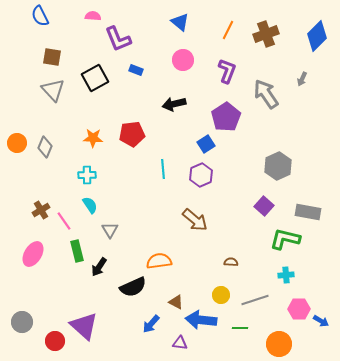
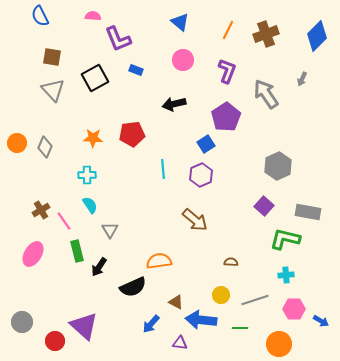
pink hexagon at (299, 309): moved 5 px left
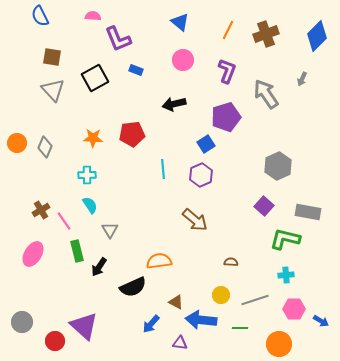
purple pentagon at (226, 117): rotated 16 degrees clockwise
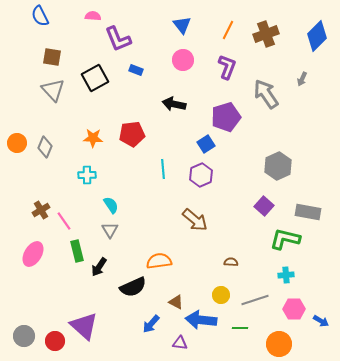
blue triangle at (180, 22): moved 2 px right, 3 px down; rotated 12 degrees clockwise
purple L-shape at (227, 71): moved 4 px up
black arrow at (174, 104): rotated 25 degrees clockwise
cyan semicircle at (90, 205): moved 21 px right
gray circle at (22, 322): moved 2 px right, 14 px down
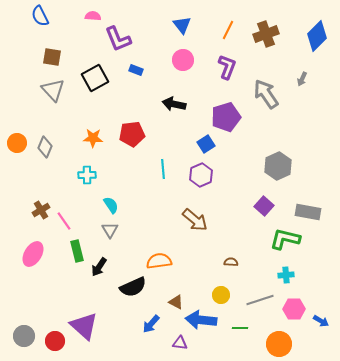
gray line at (255, 300): moved 5 px right
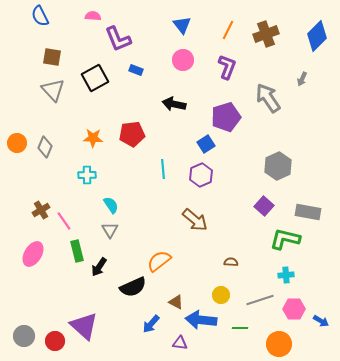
gray arrow at (266, 94): moved 2 px right, 4 px down
orange semicircle at (159, 261): rotated 30 degrees counterclockwise
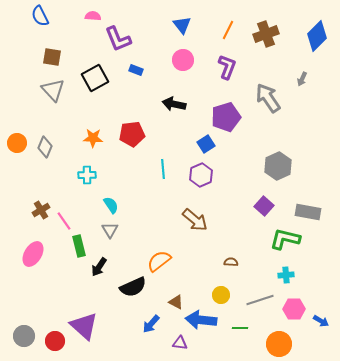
green rectangle at (77, 251): moved 2 px right, 5 px up
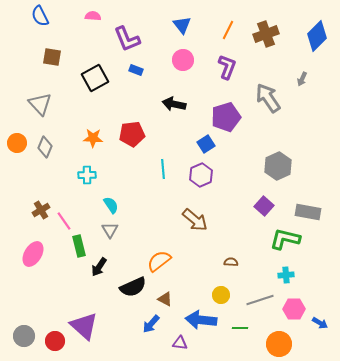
purple L-shape at (118, 39): moved 9 px right
gray triangle at (53, 90): moved 13 px left, 14 px down
brown triangle at (176, 302): moved 11 px left, 3 px up
blue arrow at (321, 321): moved 1 px left, 2 px down
